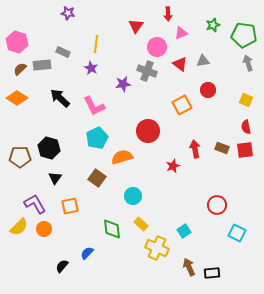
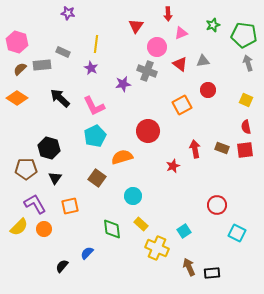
cyan pentagon at (97, 138): moved 2 px left, 2 px up
brown pentagon at (20, 157): moved 6 px right, 12 px down
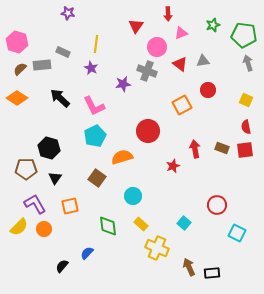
green diamond at (112, 229): moved 4 px left, 3 px up
cyan square at (184, 231): moved 8 px up; rotated 16 degrees counterclockwise
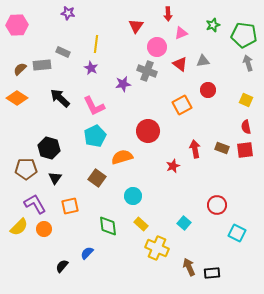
pink hexagon at (17, 42): moved 17 px up; rotated 20 degrees counterclockwise
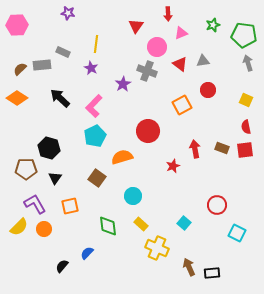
purple star at (123, 84): rotated 21 degrees counterclockwise
pink L-shape at (94, 106): rotated 70 degrees clockwise
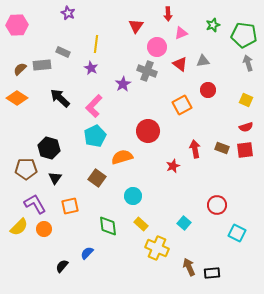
purple star at (68, 13): rotated 16 degrees clockwise
red semicircle at (246, 127): rotated 96 degrees counterclockwise
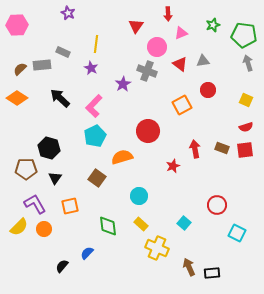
cyan circle at (133, 196): moved 6 px right
